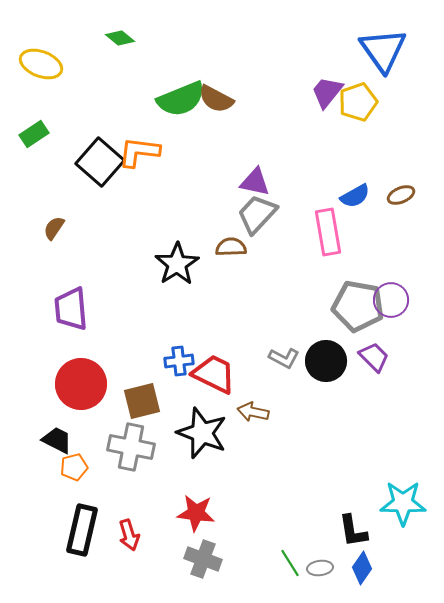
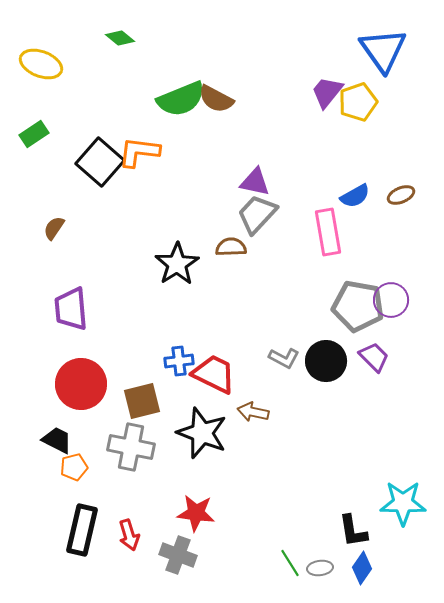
gray cross at (203, 559): moved 25 px left, 4 px up
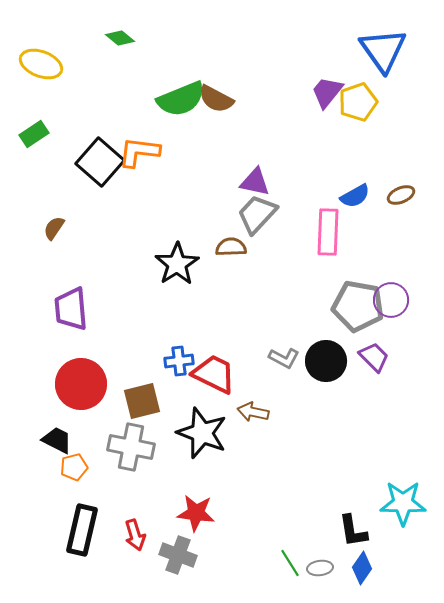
pink rectangle at (328, 232): rotated 12 degrees clockwise
red arrow at (129, 535): moved 6 px right
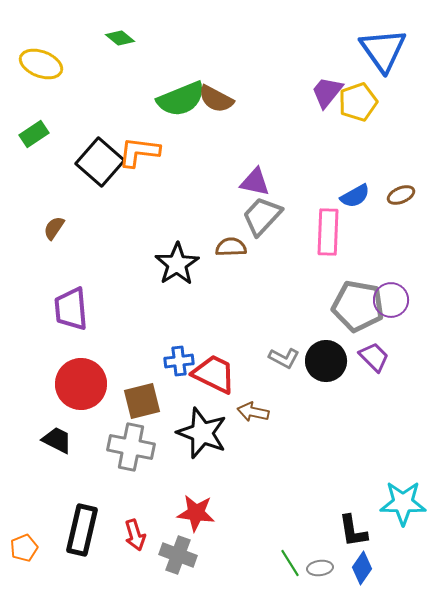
gray trapezoid at (257, 214): moved 5 px right, 2 px down
orange pentagon at (74, 467): moved 50 px left, 81 px down; rotated 8 degrees counterclockwise
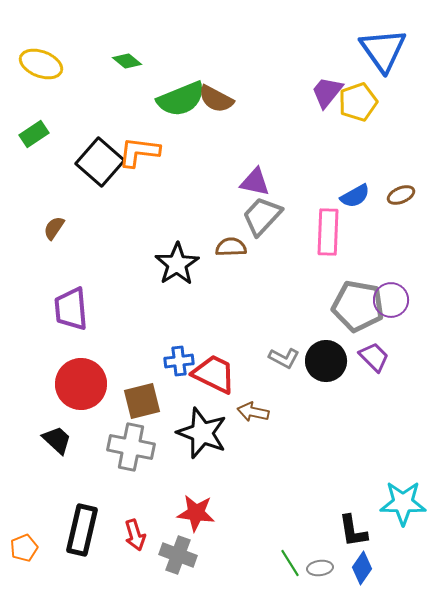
green diamond at (120, 38): moved 7 px right, 23 px down
black trapezoid at (57, 440): rotated 16 degrees clockwise
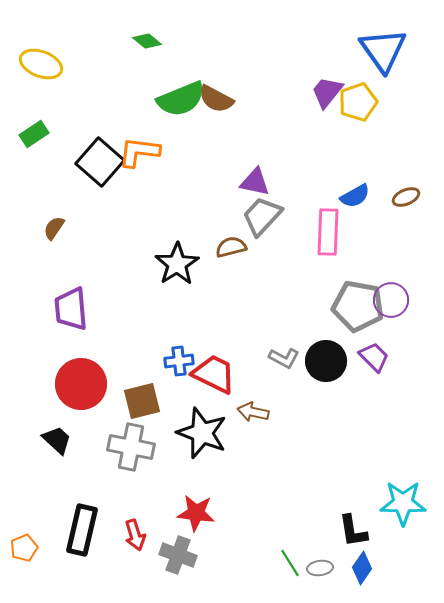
green diamond at (127, 61): moved 20 px right, 20 px up
brown ellipse at (401, 195): moved 5 px right, 2 px down
brown semicircle at (231, 247): rotated 12 degrees counterclockwise
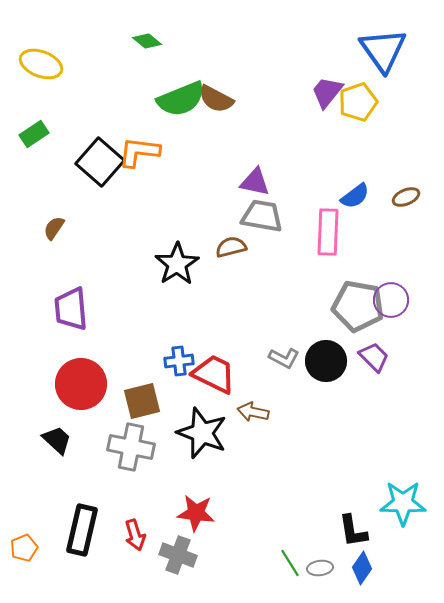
blue semicircle at (355, 196): rotated 8 degrees counterclockwise
gray trapezoid at (262, 216): rotated 57 degrees clockwise
